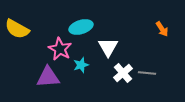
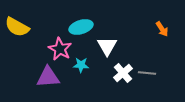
yellow semicircle: moved 2 px up
white triangle: moved 1 px left, 1 px up
cyan star: rotated 21 degrees clockwise
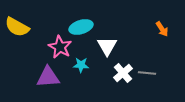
pink star: moved 2 px up
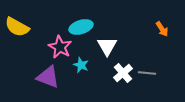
cyan star: rotated 21 degrees clockwise
purple triangle: rotated 25 degrees clockwise
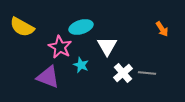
yellow semicircle: moved 5 px right
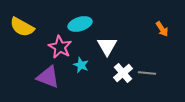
cyan ellipse: moved 1 px left, 3 px up
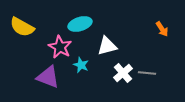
white triangle: rotated 45 degrees clockwise
